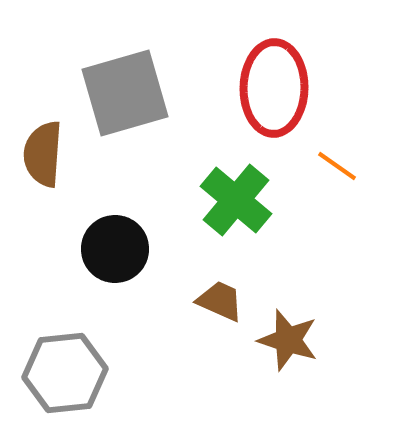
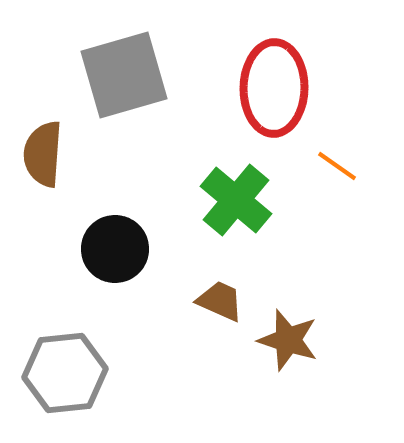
gray square: moved 1 px left, 18 px up
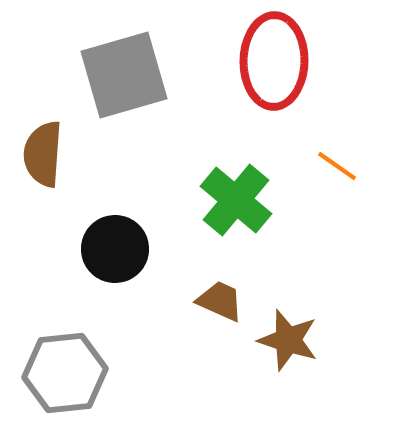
red ellipse: moved 27 px up
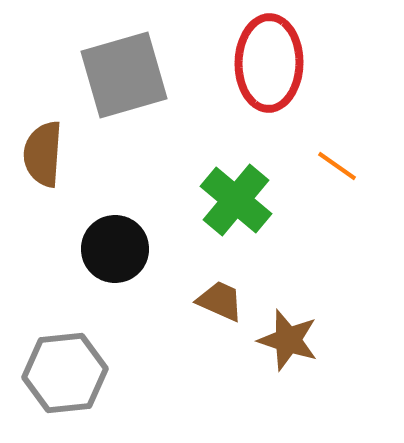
red ellipse: moved 5 px left, 2 px down
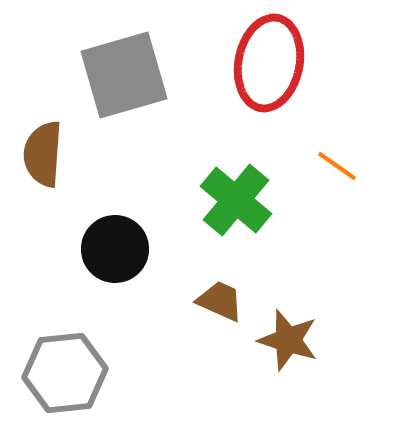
red ellipse: rotated 10 degrees clockwise
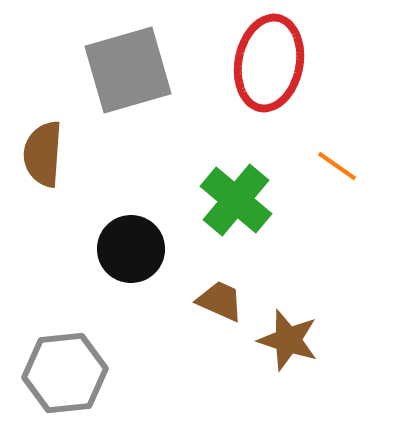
gray square: moved 4 px right, 5 px up
black circle: moved 16 px right
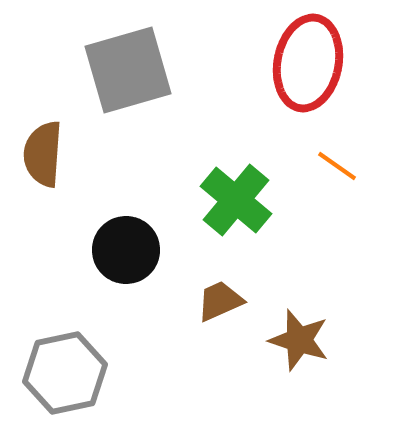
red ellipse: moved 39 px right
black circle: moved 5 px left, 1 px down
brown trapezoid: rotated 48 degrees counterclockwise
brown star: moved 11 px right
gray hexagon: rotated 6 degrees counterclockwise
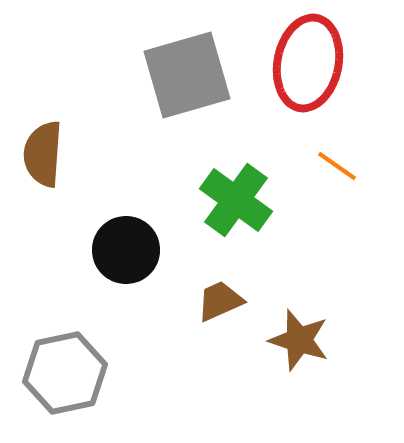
gray square: moved 59 px right, 5 px down
green cross: rotated 4 degrees counterclockwise
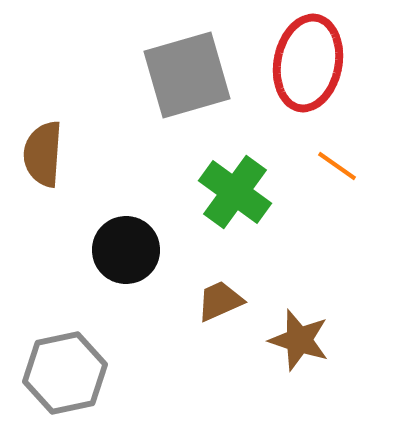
green cross: moved 1 px left, 8 px up
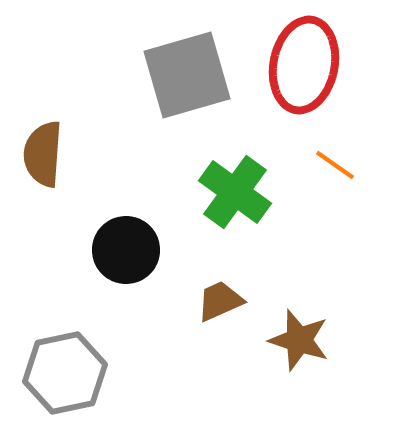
red ellipse: moved 4 px left, 2 px down
orange line: moved 2 px left, 1 px up
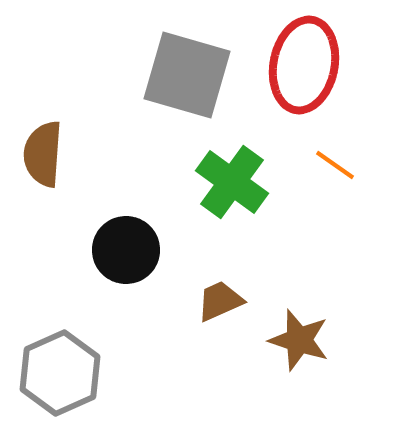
gray square: rotated 32 degrees clockwise
green cross: moved 3 px left, 10 px up
gray hexagon: moved 5 px left; rotated 12 degrees counterclockwise
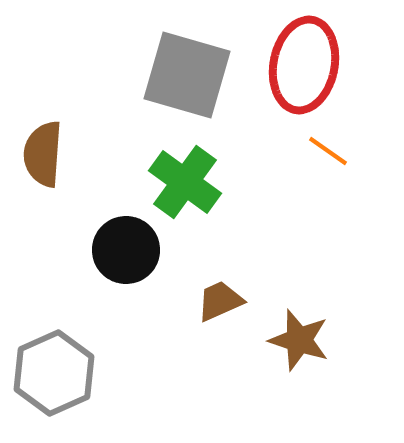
orange line: moved 7 px left, 14 px up
green cross: moved 47 px left
gray hexagon: moved 6 px left
